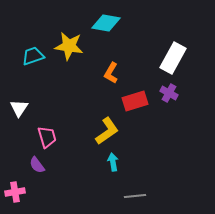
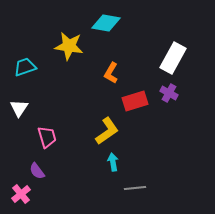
cyan trapezoid: moved 8 px left, 11 px down
purple semicircle: moved 6 px down
pink cross: moved 6 px right, 2 px down; rotated 30 degrees counterclockwise
gray line: moved 8 px up
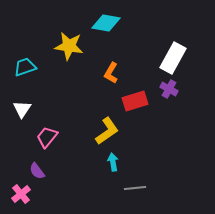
purple cross: moved 4 px up
white triangle: moved 3 px right, 1 px down
pink trapezoid: rotated 125 degrees counterclockwise
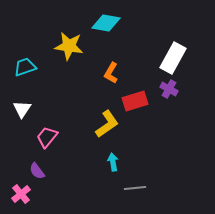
yellow L-shape: moved 7 px up
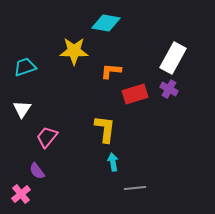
yellow star: moved 5 px right, 5 px down; rotated 8 degrees counterclockwise
orange L-shape: moved 2 px up; rotated 65 degrees clockwise
red rectangle: moved 7 px up
yellow L-shape: moved 2 px left, 5 px down; rotated 48 degrees counterclockwise
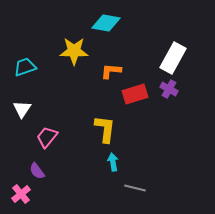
gray line: rotated 20 degrees clockwise
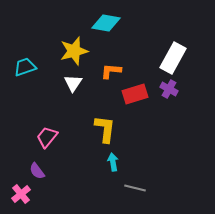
yellow star: rotated 16 degrees counterclockwise
white triangle: moved 51 px right, 26 px up
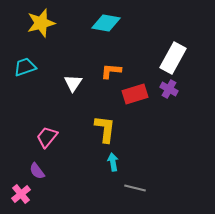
yellow star: moved 33 px left, 28 px up
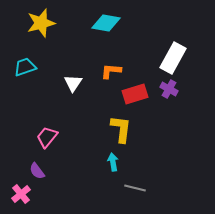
yellow L-shape: moved 16 px right
